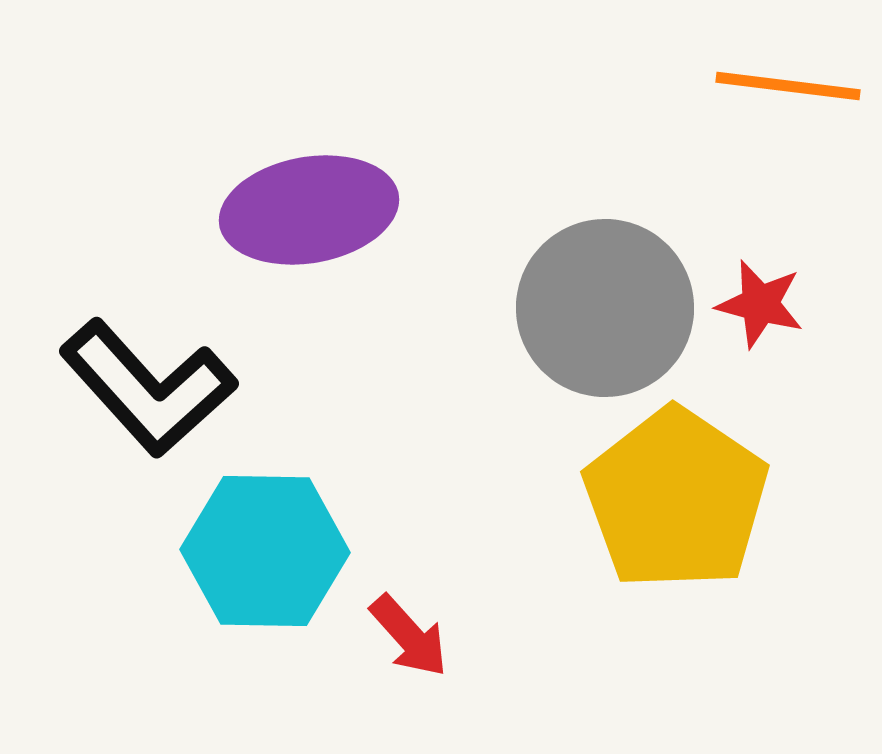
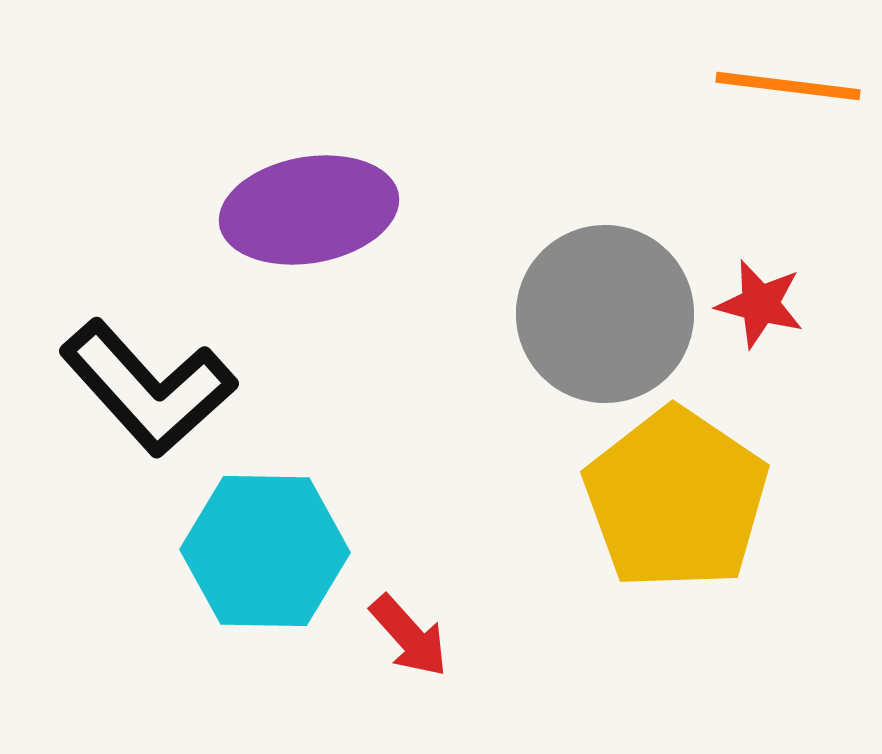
gray circle: moved 6 px down
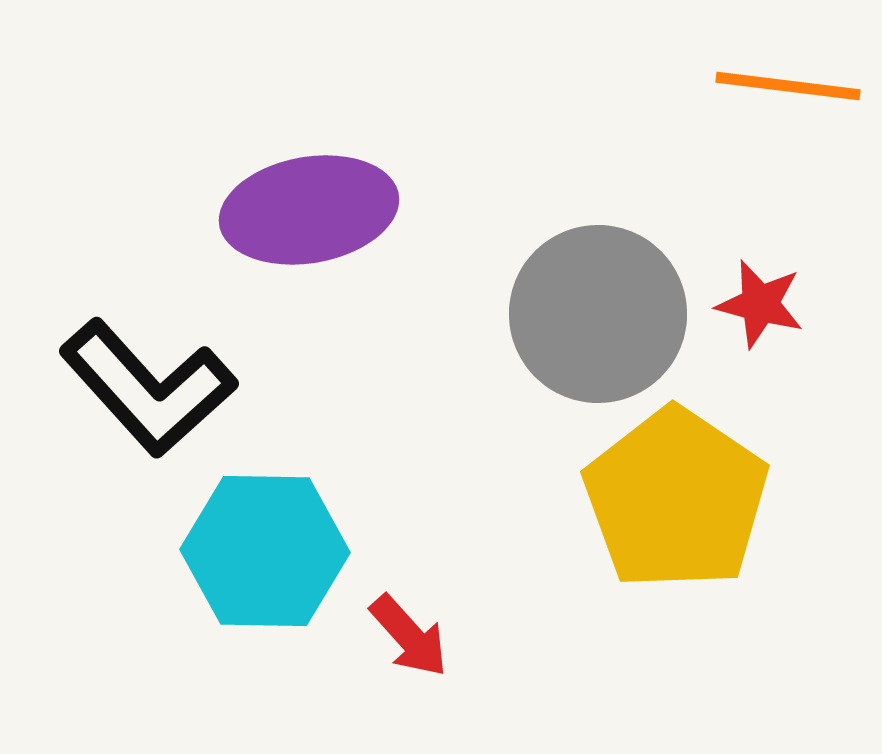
gray circle: moved 7 px left
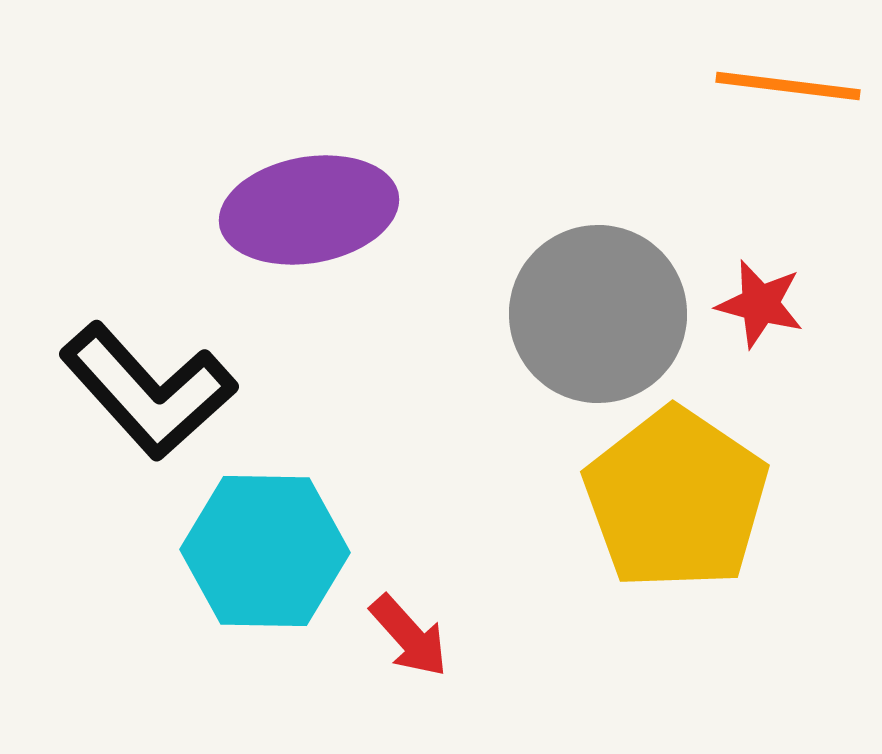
black L-shape: moved 3 px down
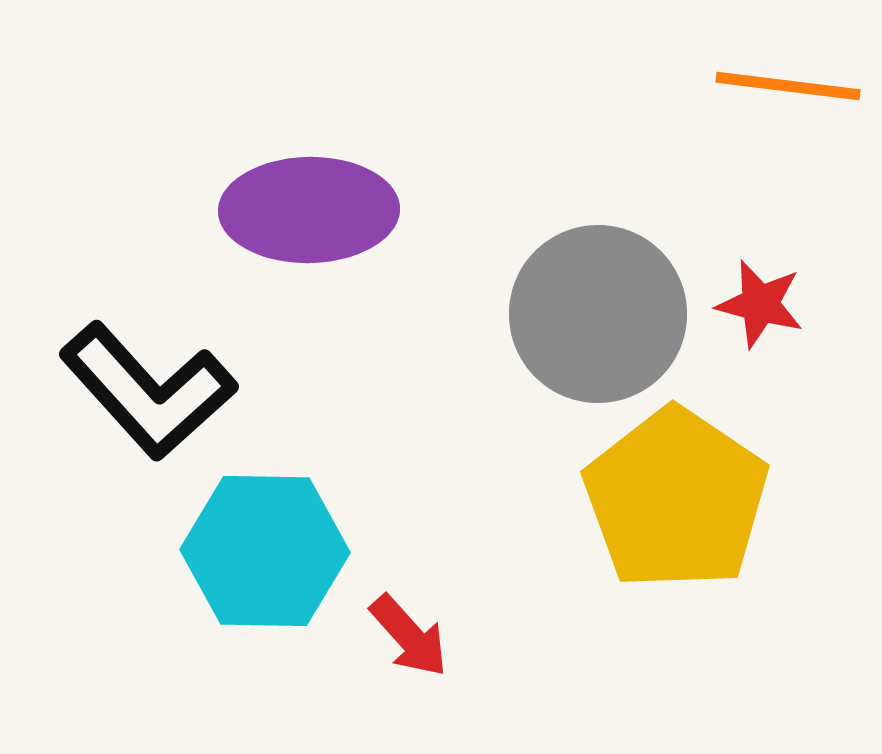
purple ellipse: rotated 9 degrees clockwise
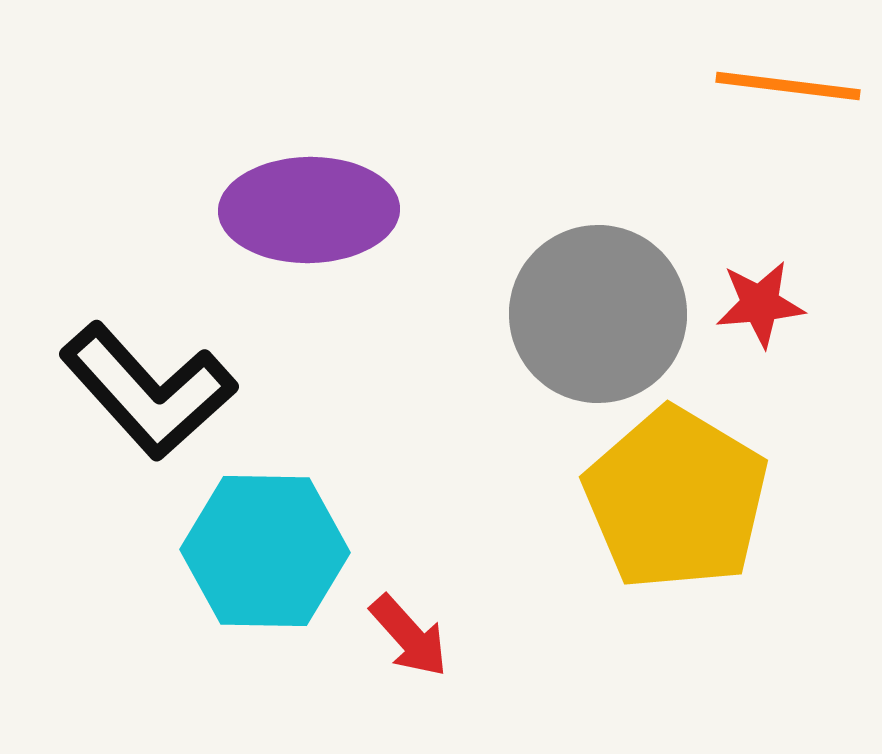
red star: rotated 20 degrees counterclockwise
yellow pentagon: rotated 3 degrees counterclockwise
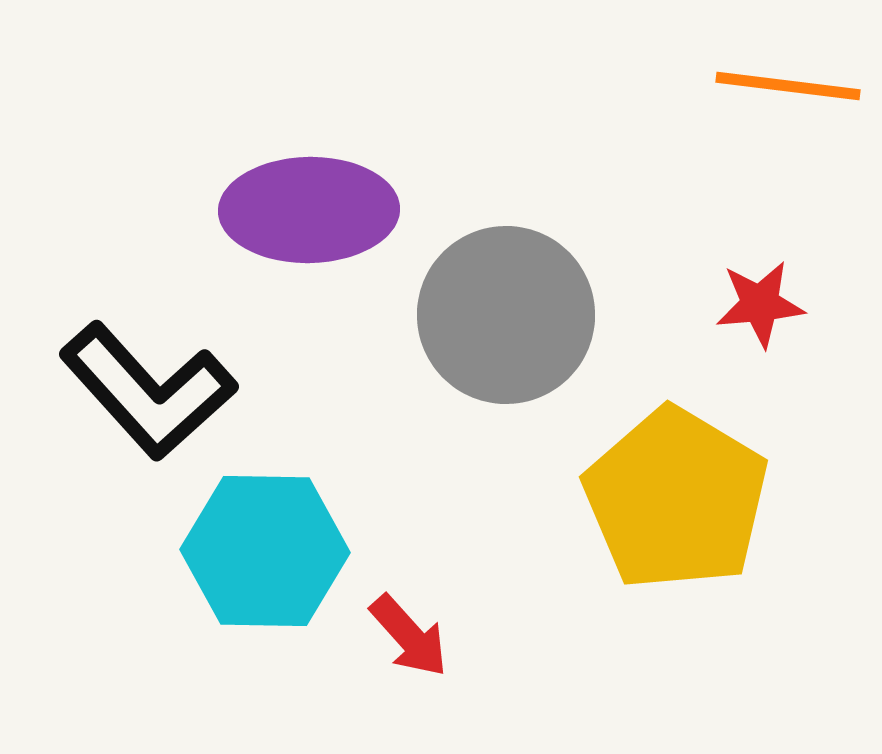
gray circle: moved 92 px left, 1 px down
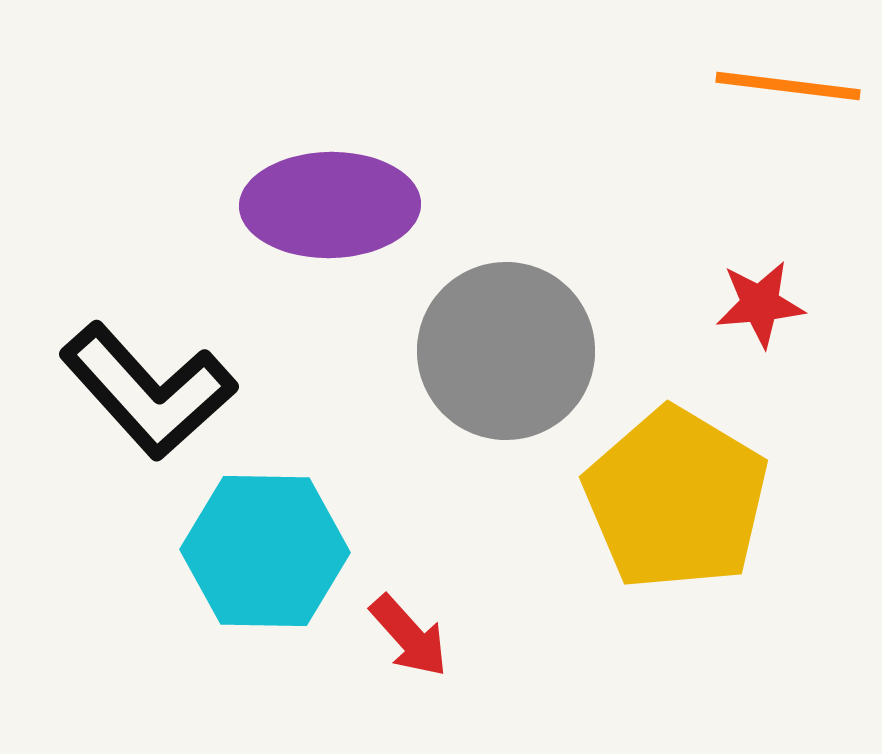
purple ellipse: moved 21 px right, 5 px up
gray circle: moved 36 px down
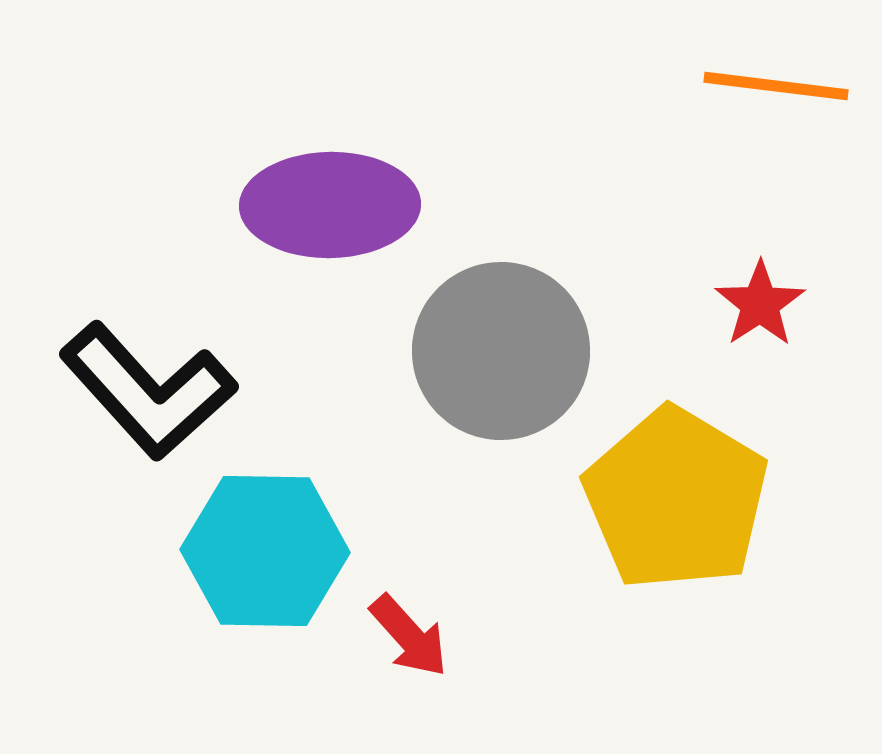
orange line: moved 12 px left
red star: rotated 28 degrees counterclockwise
gray circle: moved 5 px left
